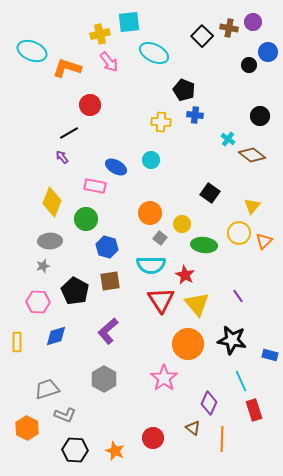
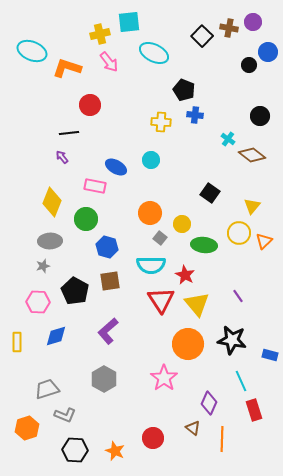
black line at (69, 133): rotated 24 degrees clockwise
orange hexagon at (27, 428): rotated 15 degrees clockwise
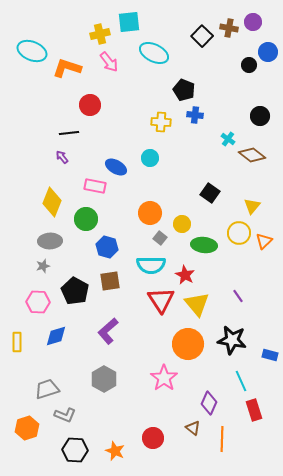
cyan circle at (151, 160): moved 1 px left, 2 px up
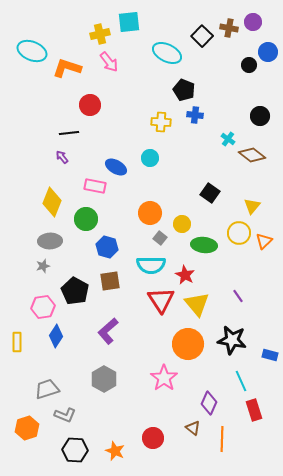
cyan ellipse at (154, 53): moved 13 px right
pink hexagon at (38, 302): moved 5 px right, 5 px down; rotated 10 degrees counterclockwise
blue diamond at (56, 336): rotated 40 degrees counterclockwise
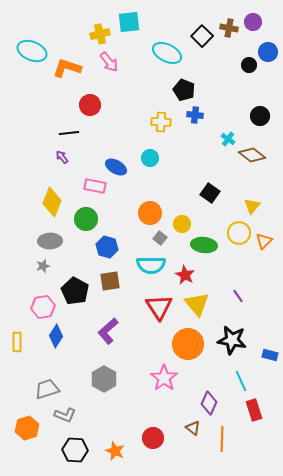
red triangle at (161, 300): moved 2 px left, 7 px down
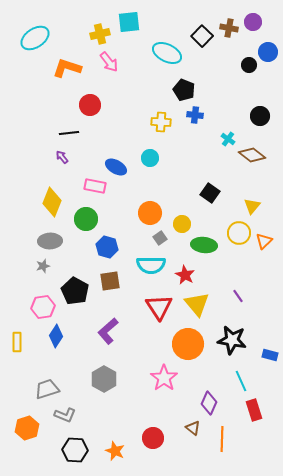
cyan ellipse at (32, 51): moved 3 px right, 13 px up; rotated 56 degrees counterclockwise
gray square at (160, 238): rotated 16 degrees clockwise
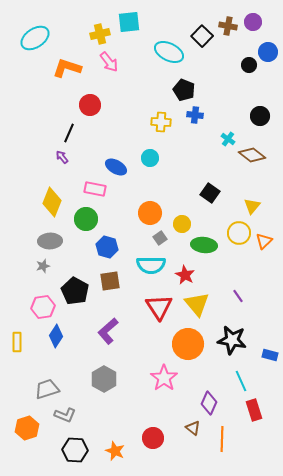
brown cross at (229, 28): moved 1 px left, 2 px up
cyan ellipse at (167, 53): moved 2 px right, 1 px up
black line at (69, 133): rotated 60 degrees counterclockwise
pink rectangle at (95, 186): moved 3 px down
